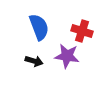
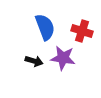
blue semicircle: moved 6 px right
purple star: moved 4 px left, 2 px down
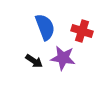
black arrow: rotated 18 degrees clockwise
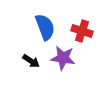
black arrow: moved 3 px left
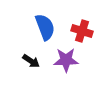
purple star: moved 3 px right, 2 px down; rotated 10 degrees counterclockwise
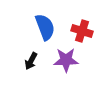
black arrow: rotated 84 degrees clockwise
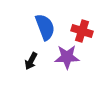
purple star: moved 1 px right, 3 px up
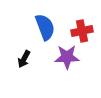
red cross: rotated 30 degrees counterclockwise
black arrow: moved 7 px left, 2 px up
